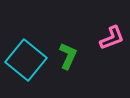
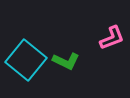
green L-shape: moved 2 px left, 5 px down; rotated 92 degrees clockwise
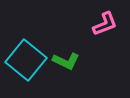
pink L-shape: moved 7 px left, 14 px up
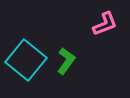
green L-shape: rotated 80 degrees counterclockwise
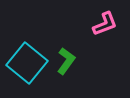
cyan square: moved 1 px right, 3 px down
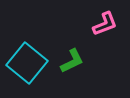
green L-shape: moved 6 px right; rotated 28 degrees clockwise
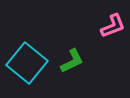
pink L-shape: moved 8 px right, 2 px down
